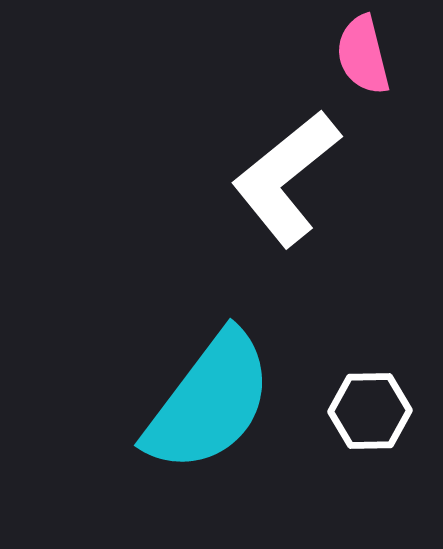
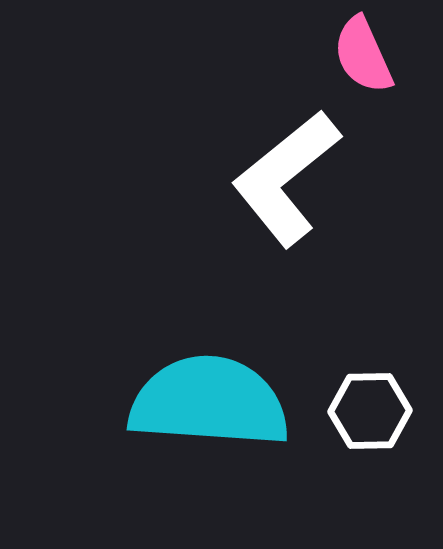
pink semicircle: rotated 10 degrees counterclockwise
cyan semicircle: rotated 123 degrees counterclockwise
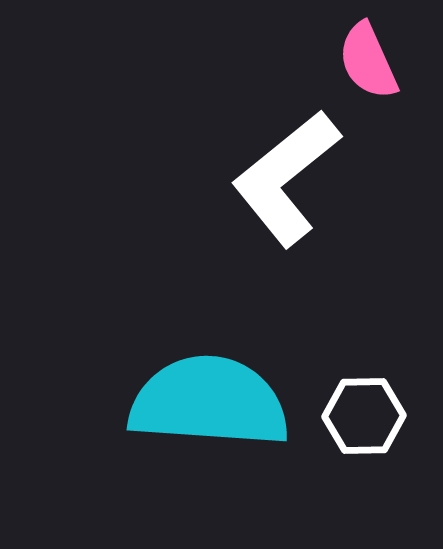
pink semicircle: moved 5 px right, 6 px down
white hexagon: moved 6 px left, 5 px down
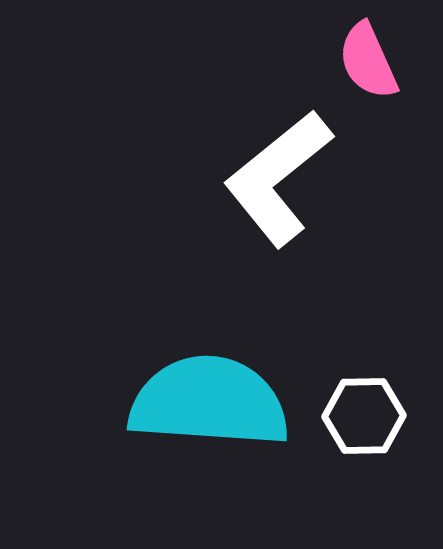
white L-shape: moved 8 px left
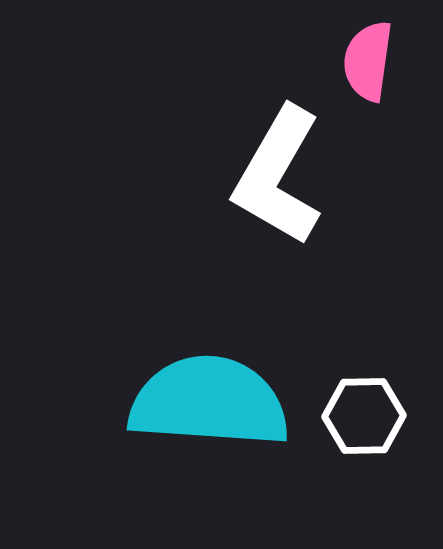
pink semicircle: rotated 32 degrees clockwise
white L-shape: moved 2 px up; rotated 21 degrees counterclockwise
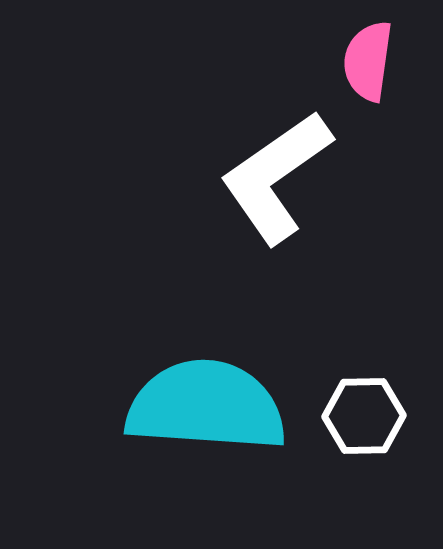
white L-shape: moved 2 px left, 1 px down; rotated 25 degrees clockwise
cyan semicircle: moved 3 px left, 4 px down
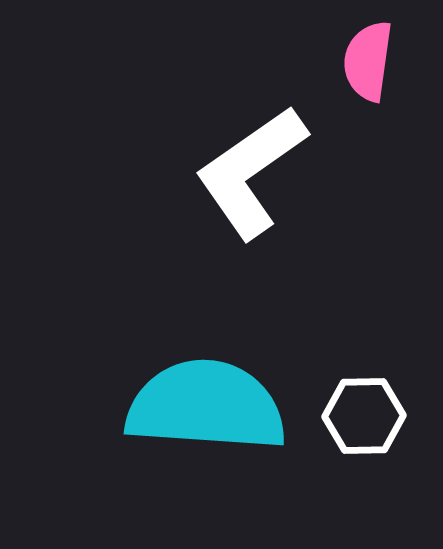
white L-shape: moved 25 px left, 5 px up
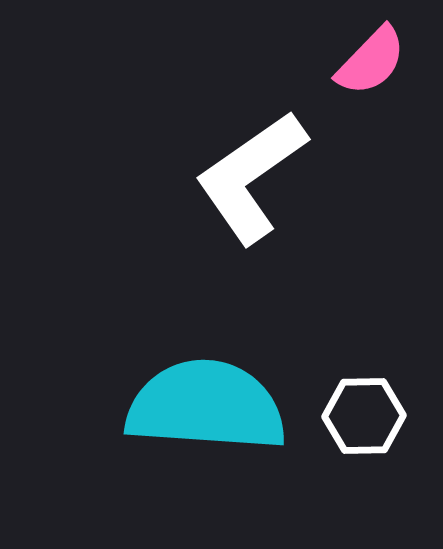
pink semicircle: moved 3 px right; rotated 144 degrees counterclockwise
white L-shape: moved 5 px down
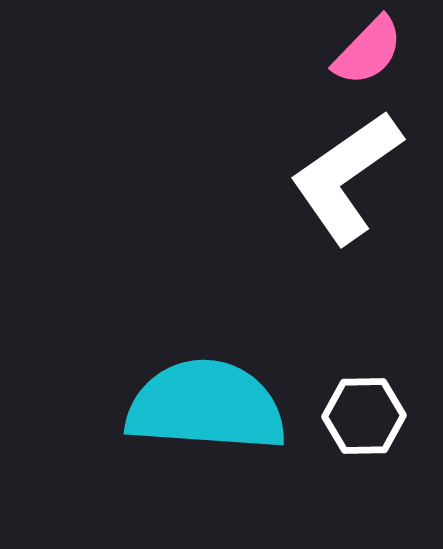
pink semicircle: moved 3 px left, 10 px up
white L-shape: moved 95 px right
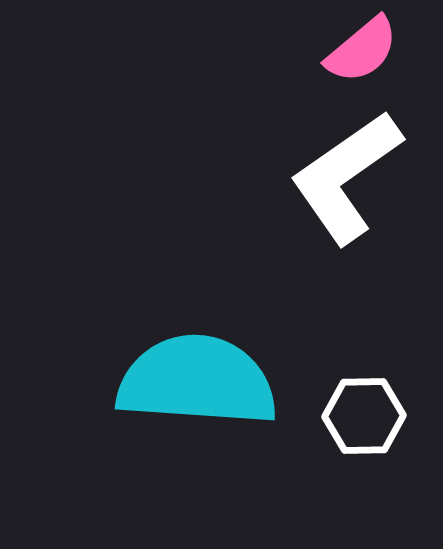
pink semicircle: moved 6 px left, 1 px up; rotated 6 degrees clockwise
cyan semicircle: moved 9 px left, 25 px up
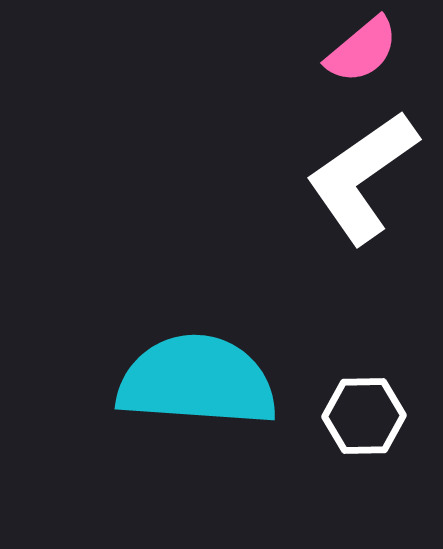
white L-shape: moved 16 px right
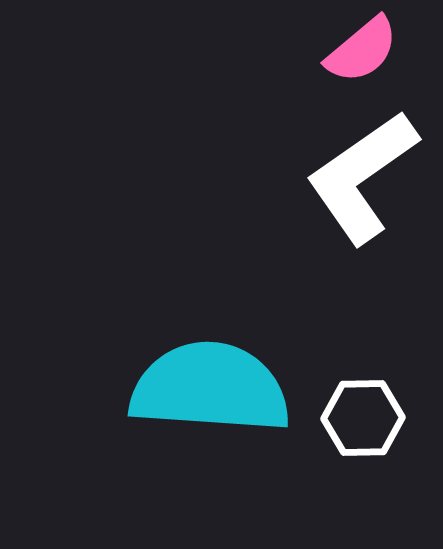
cyan semicircle: moved 13 px right, 7 px down
white hexagon: moved 1 px left, 2 px down
